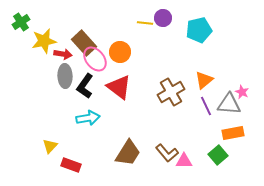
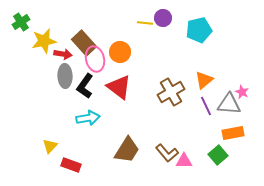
pink ellipse: rotated 25 degrees clockwise
brown trapezoid: moved 1 px left, 3 px up
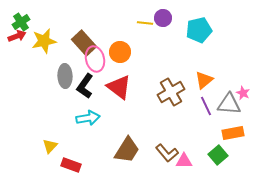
red arrow: moved 46 px left, 18 px up; rotated 30 degrees counterclockwise
pink star: moved 1 px right, 1 px down
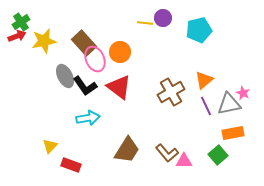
pink ellipse: rotated 10 degrees counterclockwise
gray ellipse: rotated 25 degrees counterclockwise
black L-shape: rotated 70 degrees counterclockwise
gray triangle: rotated 15 degrees counterclockwise
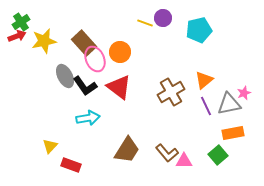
yellow line: rotated 14 degrees clockwise
pink star: moved 1 px right; rotated 24 degrees clockwise
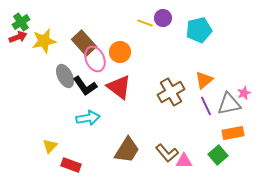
red arrow: moved 1 px right, 1 px down
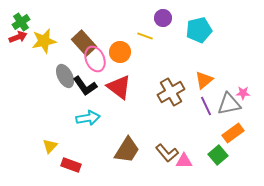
yellow line: moved 13 px down
pink star: moved 1 px left; rotated 24 degrees clockwise
orange rectangle: rotated 25 degrees counterclockwise
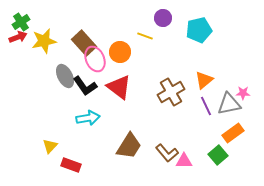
brown trapezoid: moved 2 px right, 4 px up
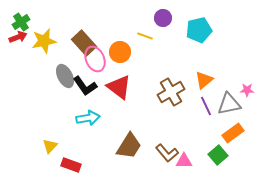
pink star: moved 4 px right, 3 px up
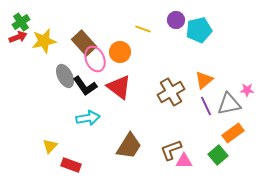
purple circle: moved 13 px right, 2 px down
yellow line: moved 2 px left, 7 px up
brown L-shape: moved 4 px right, 3 px up; rotated 110 degrees clockwise
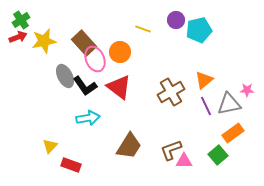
green cross: moved 2 px up
